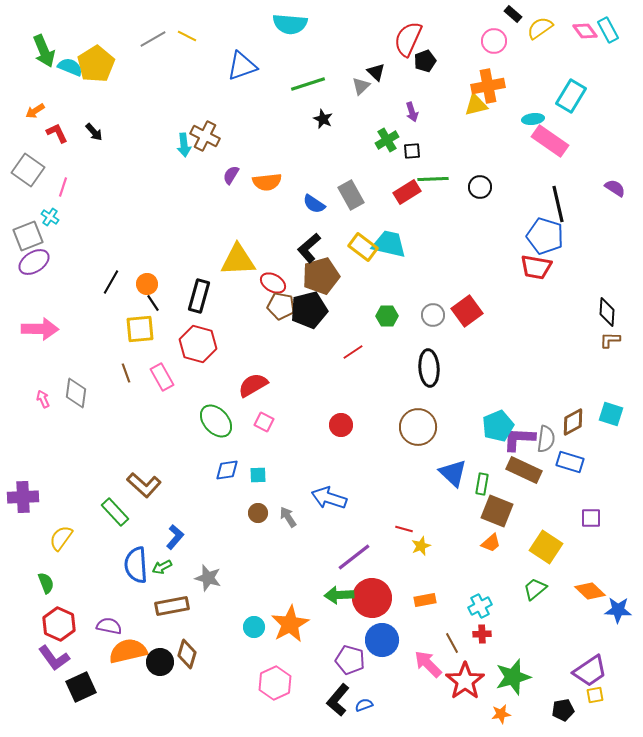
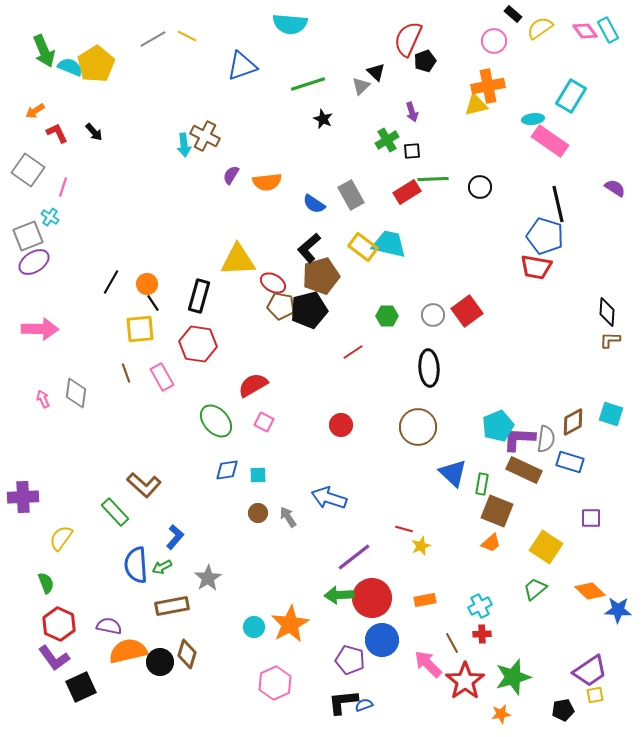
red hexagon at (198, 344): rotated 6 degrees counterclockwise
gray star at (208, 578): rotated 24 degrees clockwise
black L-shape at (338, 700): moved 5 px right, 2 px down; rotated 44 degrees clockwise
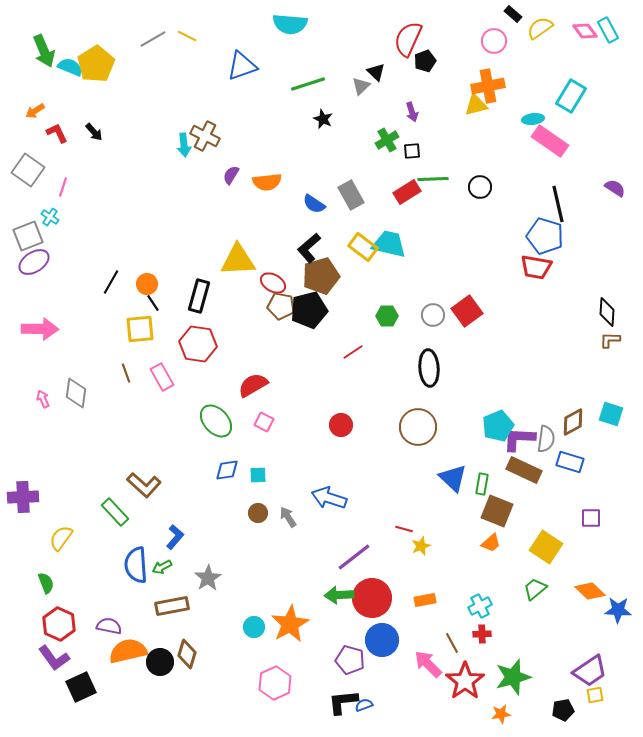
blue triangle at (453, 473): moved 5 px down
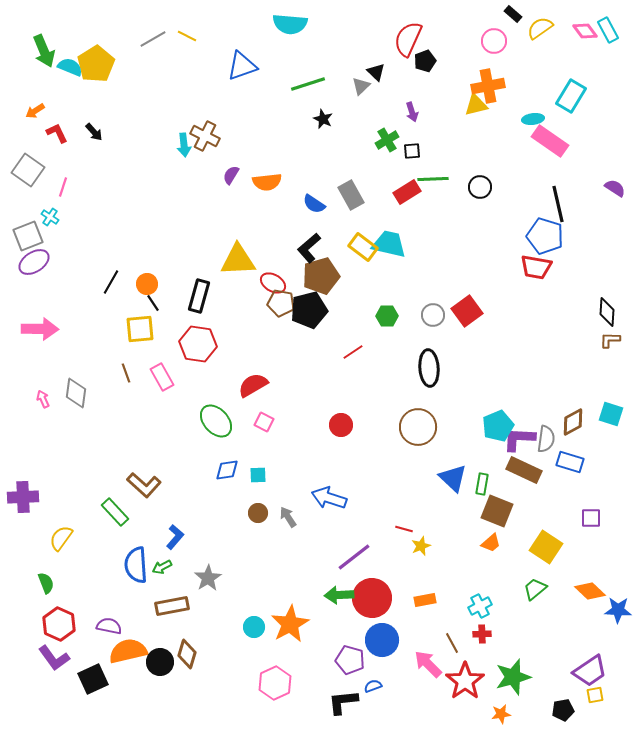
brown pentagon at (281, 306): moved 3 px up
black square at (81, 687): moved 12 px right, 8 px up
blue semicircle at (364, 705): moved 9 px right, 19 px up
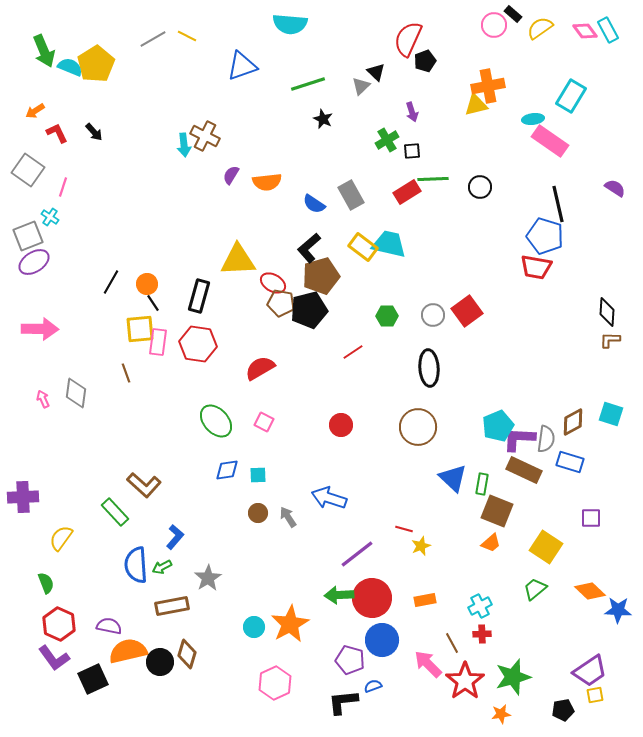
pink circle at (494, 41): moved 16 px up
pink rectangle at (162, 377): moved 4 px left, 35 px up; rotated 36 degrees clockwise
red semicircle at (253, 385): moved 7 px right, 17 px up
purple line at (354, 557): moved 3 px right, 3 px up
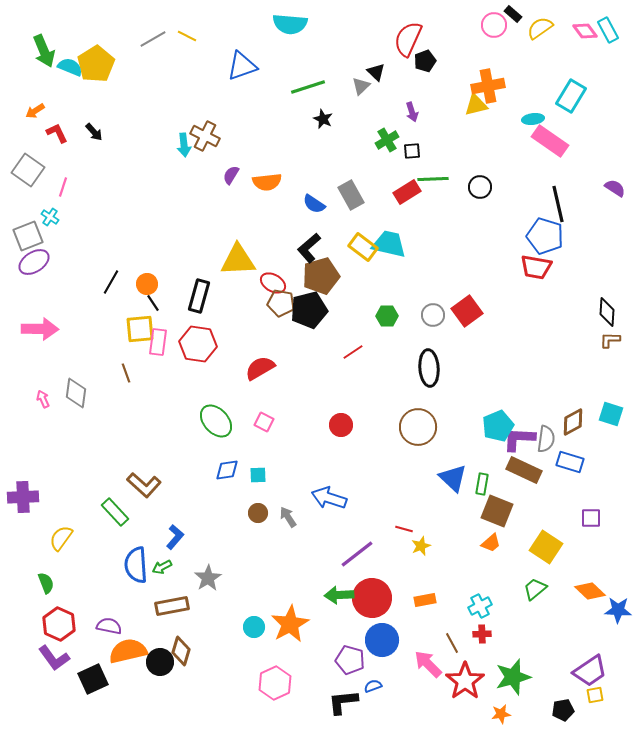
green line at (308, 84): moved 3 px down
brown diamond at (187, 654): moved 6 px left, 3 px up
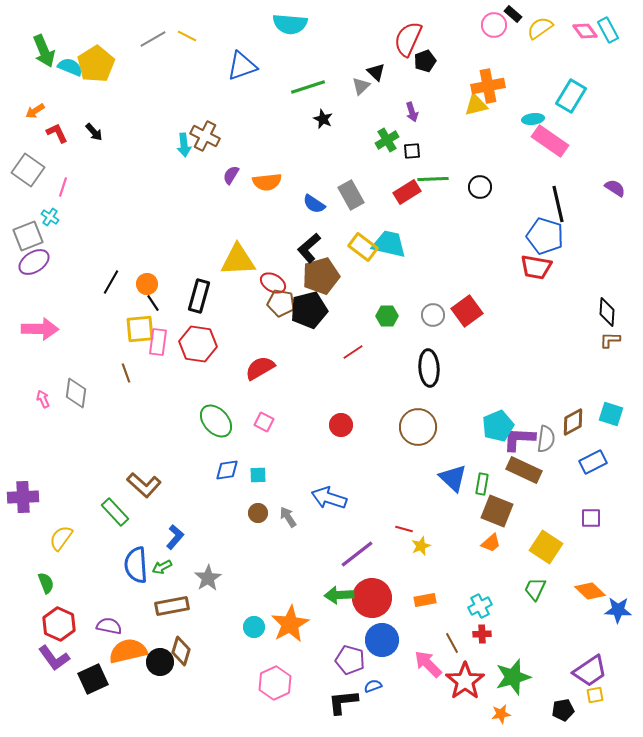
blue rectangle at (570, 462): moved 23 px right; rotated 44 degrees counterclockwise
green trapezoid at (535, 589): rotated 25 degrees counterclockwise
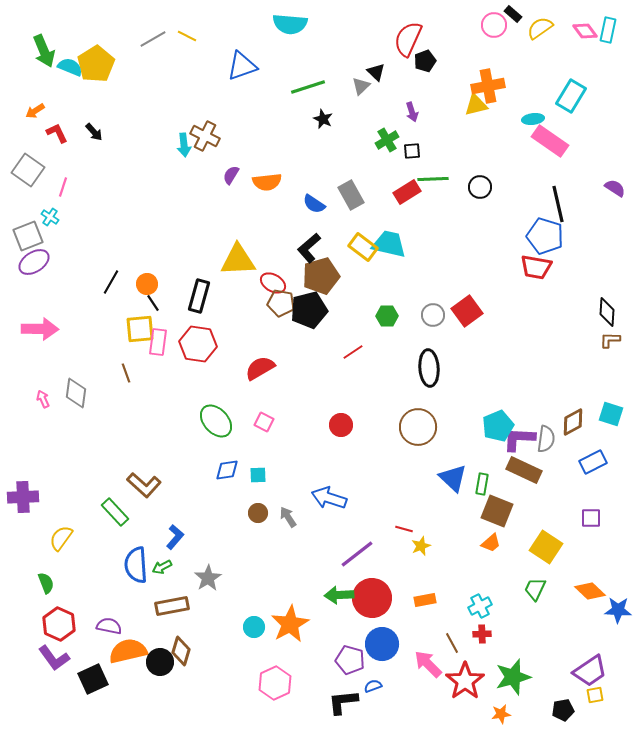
cyan rectangle at (608, 30): rotated 40 degrees clockwise
blue circle at (382, 640): moved 4 px down
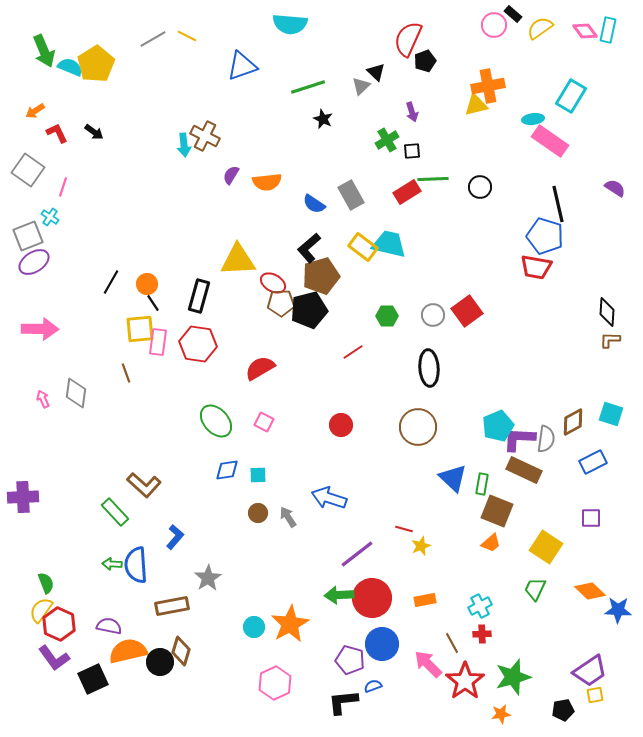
black arrow at (94, 132): rotated 12 degrees counterclockwise
brown pentagon at (281, 303): rotated 12 degrees counterclockwise
yellow semicircle at (61, 538): moved 20 px left, 72 px down
green arrow at (162, 567): moved 50 px left, 3 px up; rotated 30 degrees clockwise
